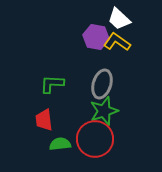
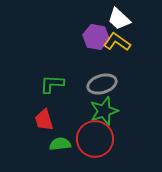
gray ellipse: rotated 56 degrees clockwise
red trapezoid: rotated 10 degrees counterclockwise
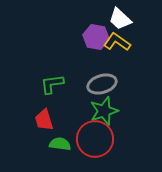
white trapezoid: moved 1 px right
green L-shape: rotated 10 degrees counterclockwise
green semicircle: rotated 15 degrees clockwise
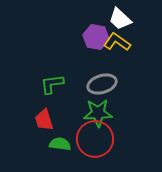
green star: moved 6 px left, 2 px down; rotated 16 degrees clockwise
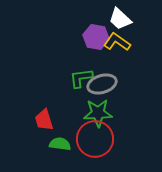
green L-shape: moved 29 px right, 6 px up
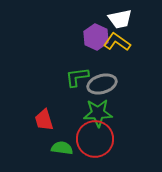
white trapezoid: rotated 55 degrees counterclockwise
purple hexagon: rotated 15 degrees clockwise
green L-shape: moved 4 px left, 1 px up
green semicircle: moved 2 px right, 4 px down
